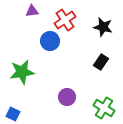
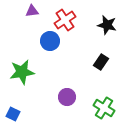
black star: moved 4 px right, 2 px up
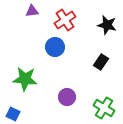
blue circle: moved 5 px right, 6 px down
green star: moved 3 px right, 7 px down; rotated 15 degrees clockwise
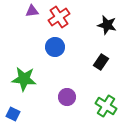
red cross: moved 6 px left, 3 px up
green star: moved 1 px left
green cross: moved 2 px right, 2 px up
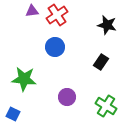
red cross: moved 2 px left, 2 px up
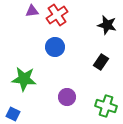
green cross: rotated 15 degrees counterclockwise
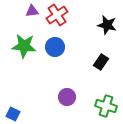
green star: moved 33 px up
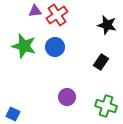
purple triangle: moved 3 px right
green star: rotated 10 degrees clockwise
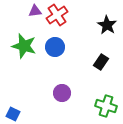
black star: rotated 18 degrees clockwise
purple circle: moved 5 px left, 4 px up
